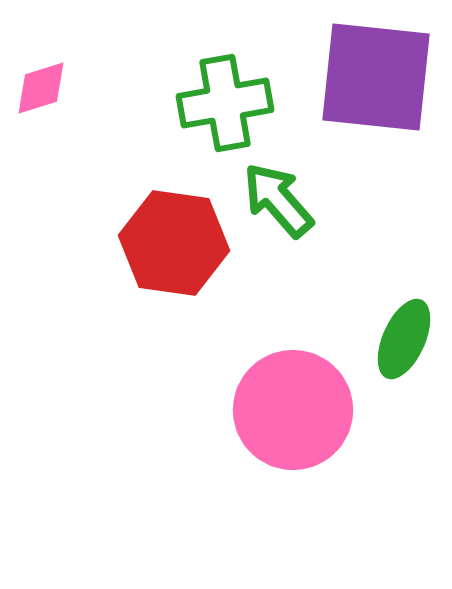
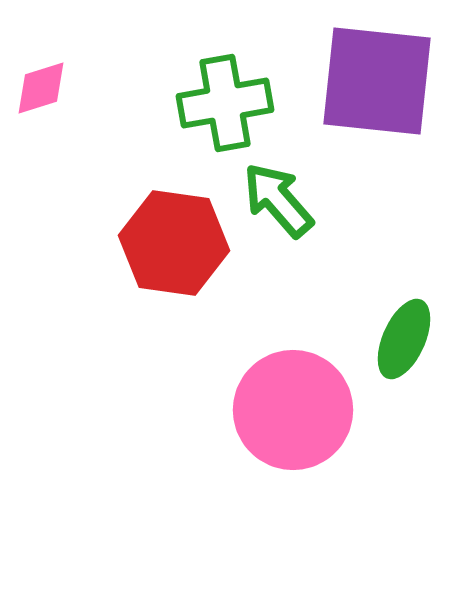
purple square: moved 1 px right, 4 px down
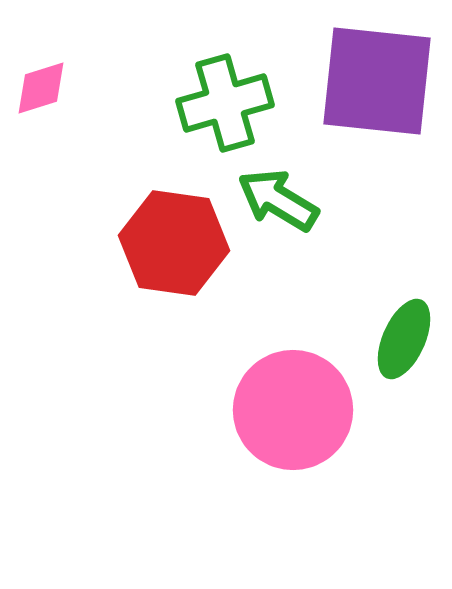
green cross: rotated 6 degrees counterclockwise
green arrow: rotated 18 degrees counterclockwise
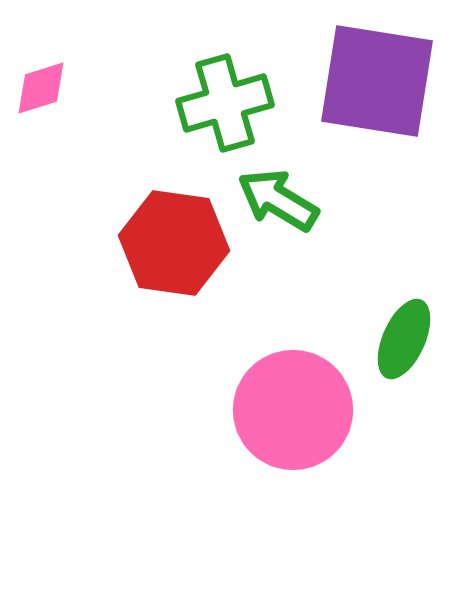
purple square: rotated 3 degrees clockwise
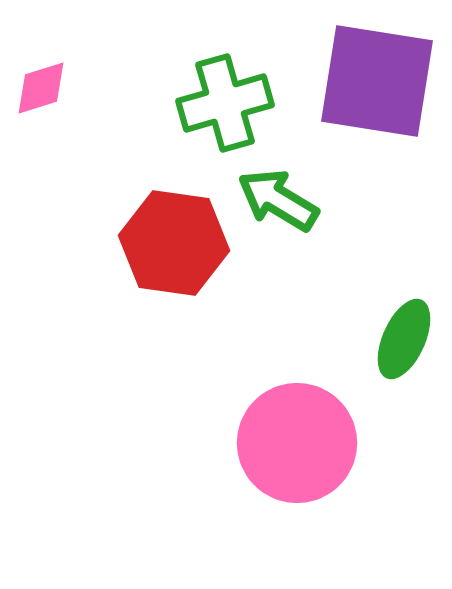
pink circle: moved 4 px right, 33 px down
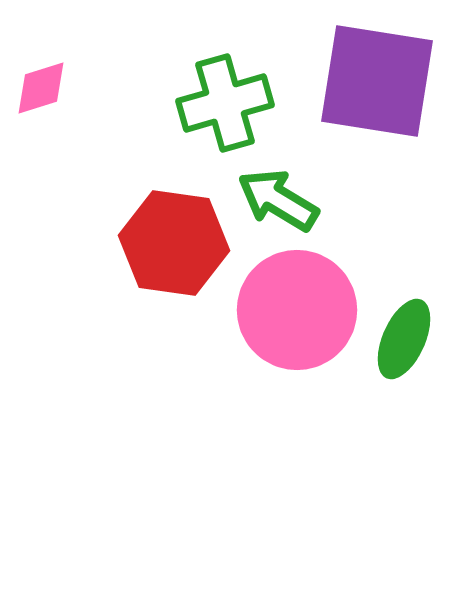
pink circle: moved 133 px up
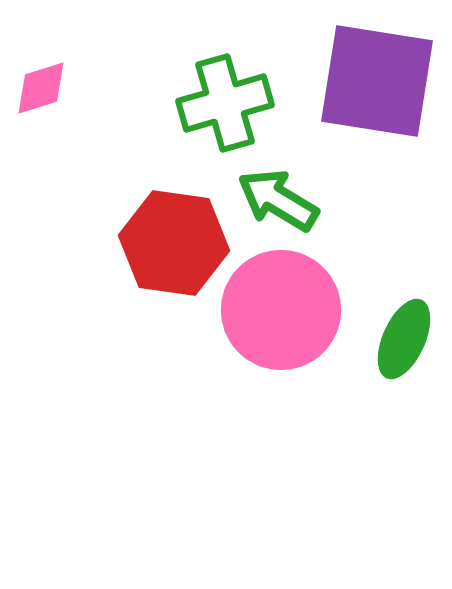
pink circle: moved 16 px left
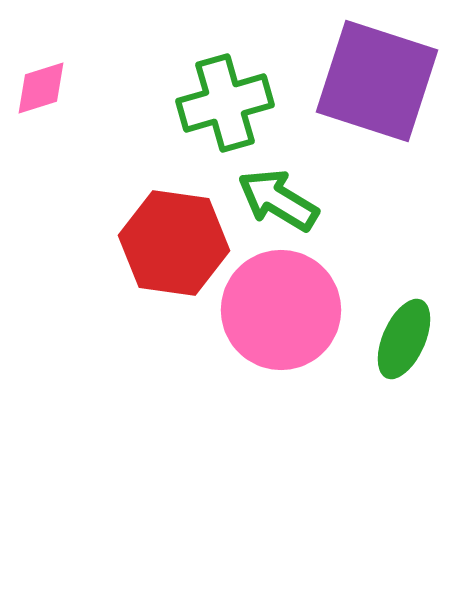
purple square: rotated 9 degrees clockwise
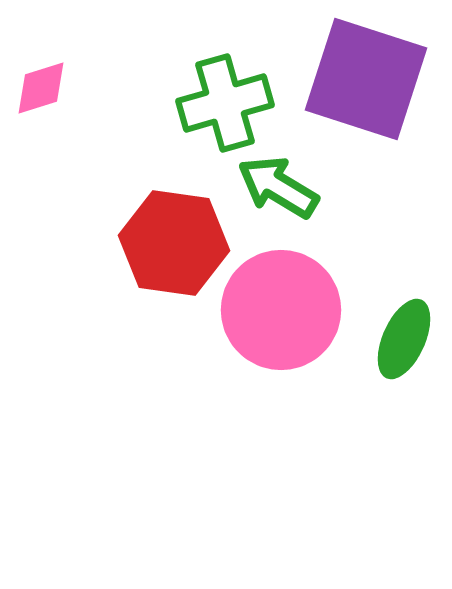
purple square: moved 11 px left, 2 px up
green arrow: moved 13 px up
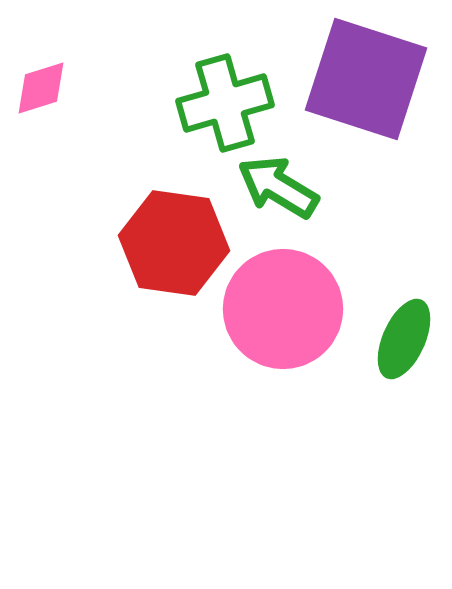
pink circle: moved 2 px right, 1 px up
